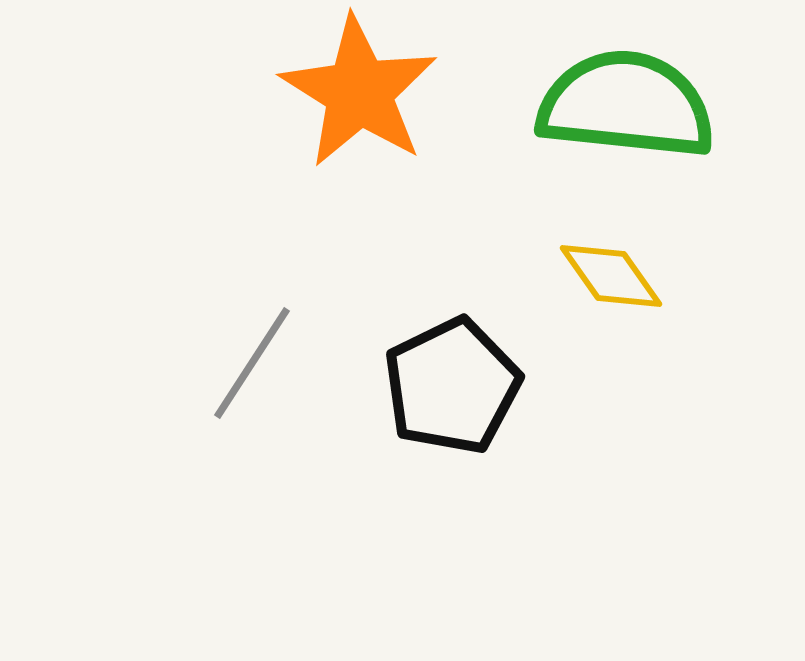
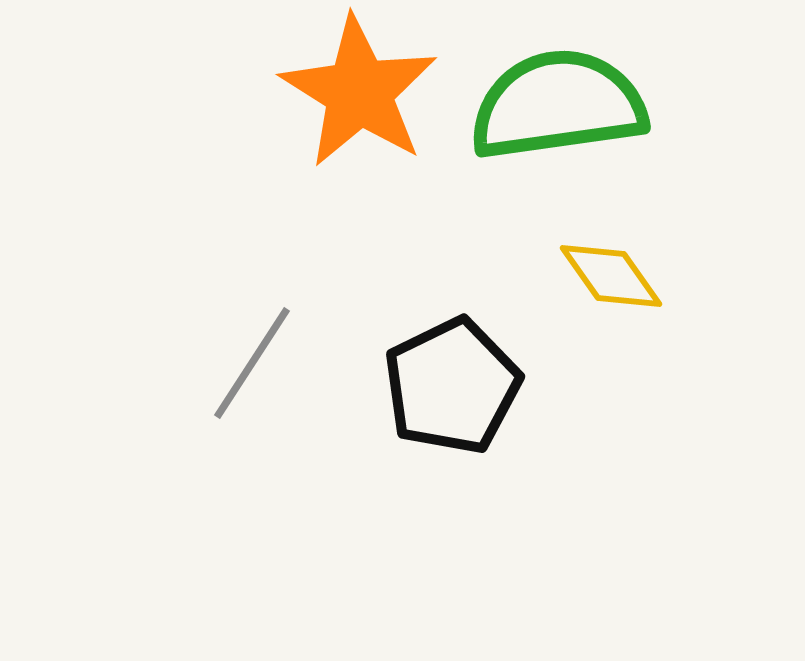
green semicircle: moved 68 px left; rotated 14 degrees counterclockwise
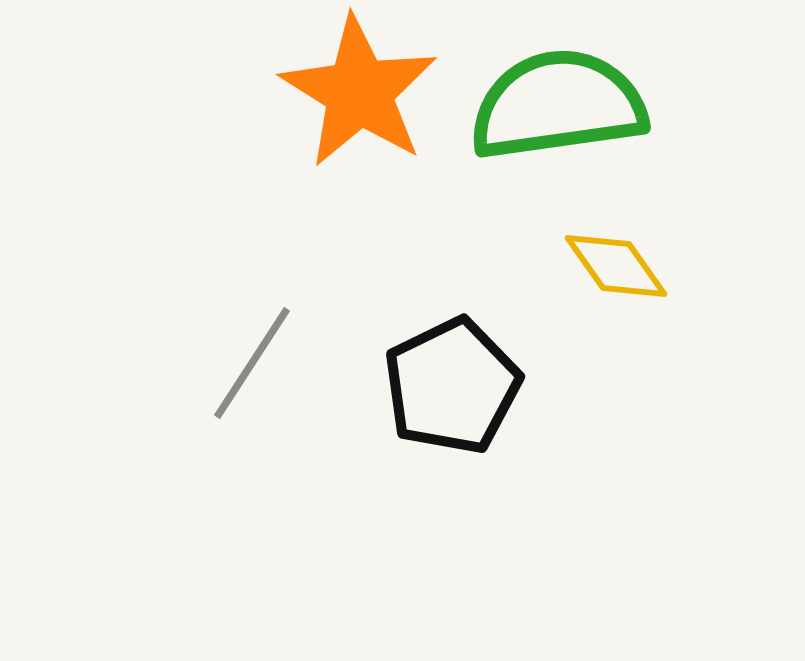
yellow diamond: moved 5 px right, 10 px up
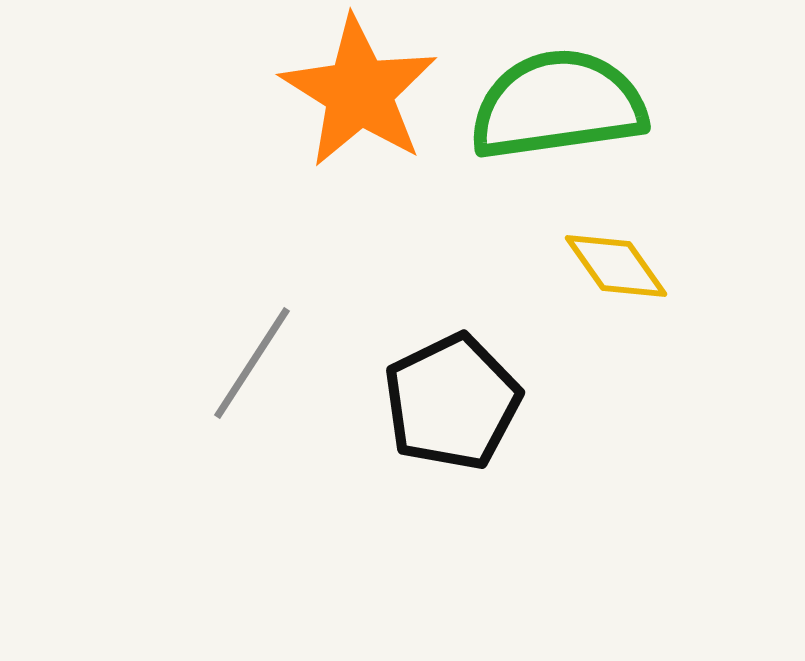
black pentagon: moved 16 px down
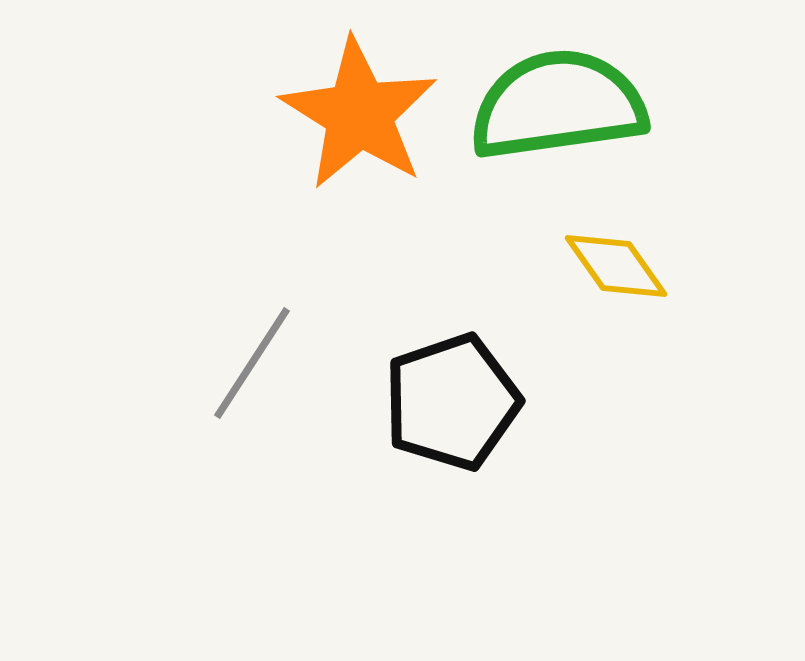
orange star: moved 22 px down
black pentagon: rotated 7 degrees clockwise
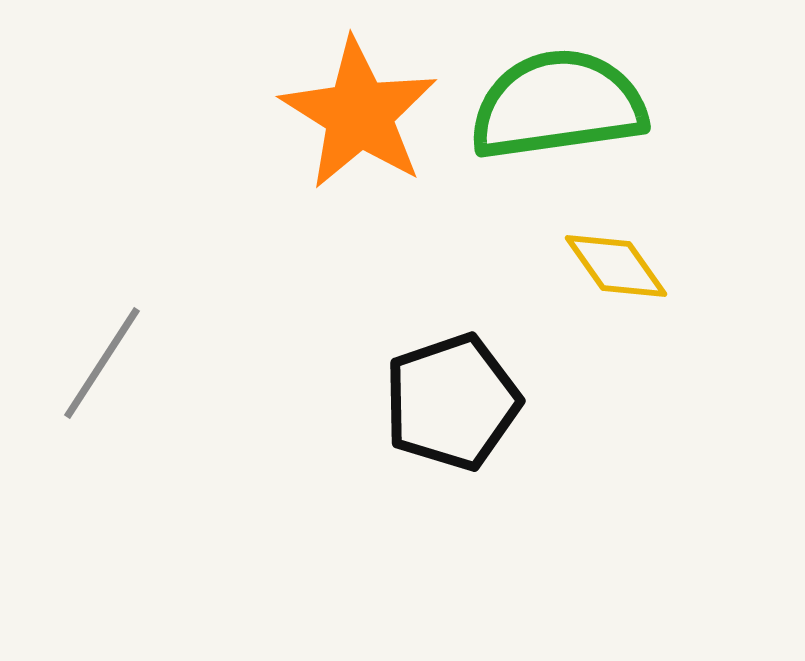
gray line: moved 150 px left
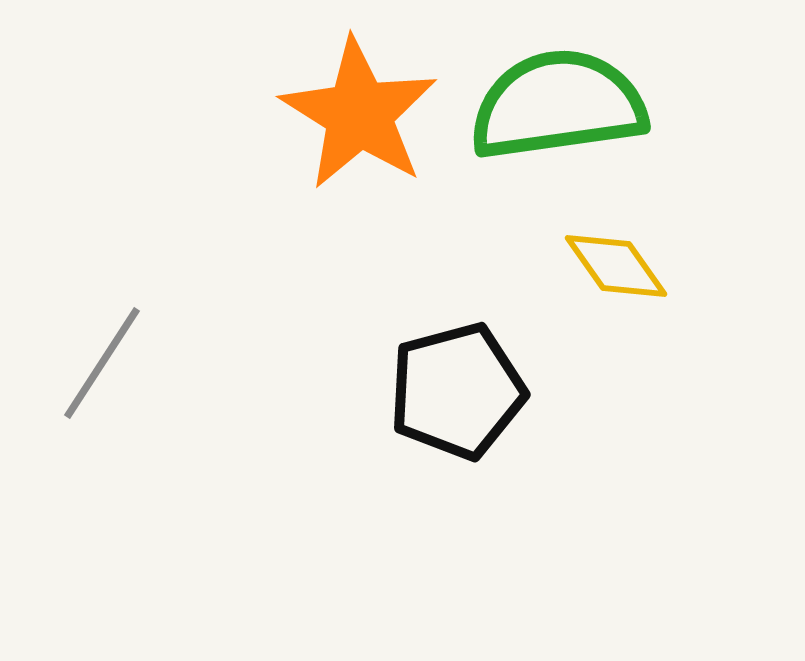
black pentagon: moved 5 px right, 11 px up; rotated 4 degrees clockwise
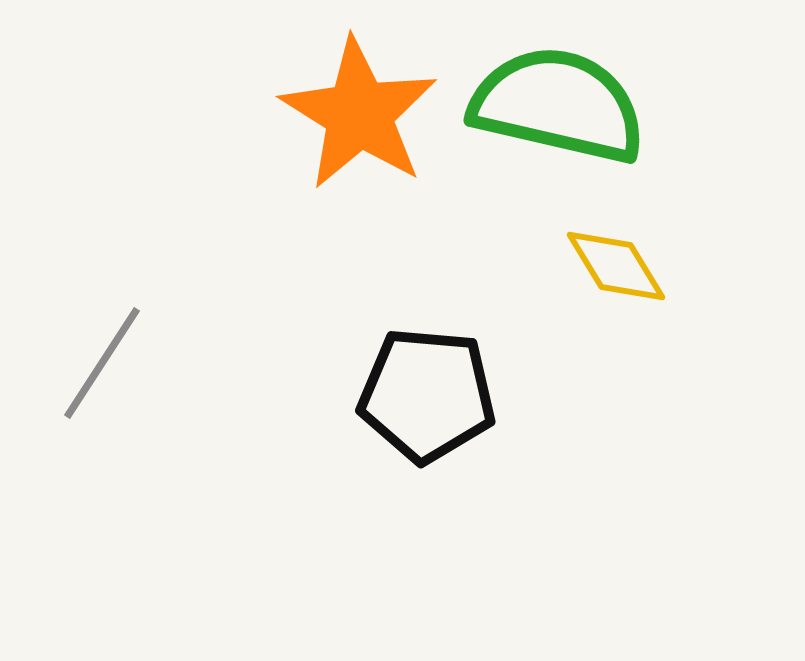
green semicircle: rotated 21 degrees clockwise
yellow diamond: rotated 4 degrees clockwise
black pentagon: moved 30 px left, 4 px down; rotated 20 degrees clockwise
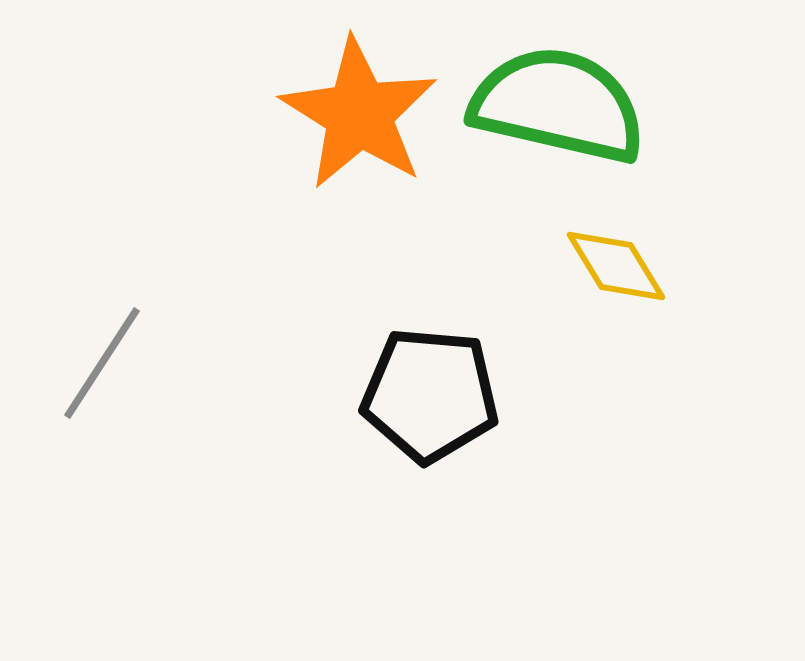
black pentagon: moved 3 px right
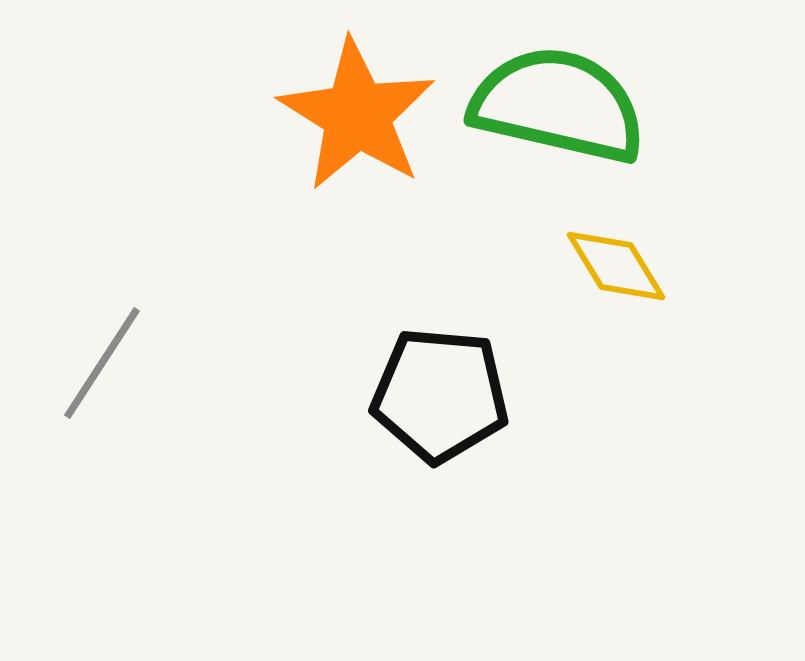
orange star: moved 2 px left, 1 px down
black pentagon: moved 10 px right
